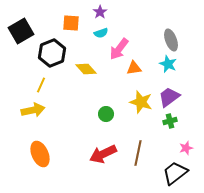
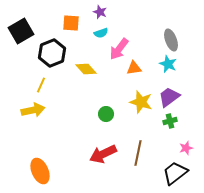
purple star: rotated 16 degrees counterclockwise
orange ellipse: moved 17 px down
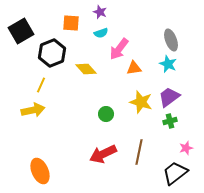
brown line: moved 1 px right, 1 px up
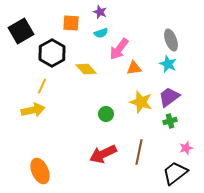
black hexagon: rotated 8 degrees counterclockwise
yellow line: moved 1 px right, 1 px down
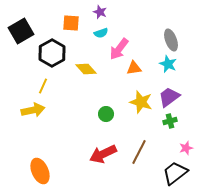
yellow line: moved 1 px right
brown line: rotated 15 degrees clockwise
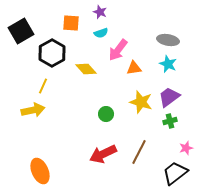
gray ellipse: moved 3 px left; rotated 60 degrees counterclockwise
pink arrow: moved 1 px left, 1 px down
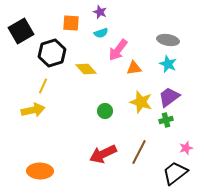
black hexagon: rotated 12 degrees clockwise
green circle: moved 1 px left, 3 px up
green cross: moved 4 px left, 1 px up
orange ellipse: rotated 65 degrees counterclockwise
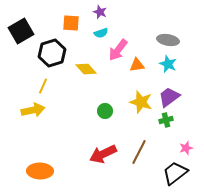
orange triangle: moved 3 px right, 3 px up
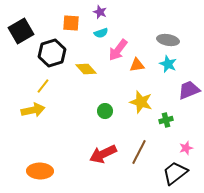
yellow line: rotated 14 degrees clockwise
purple trapezoid: moved 20 px right, 7 px up; rotated 15 degrees clockwise
